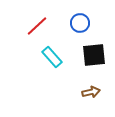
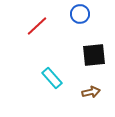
blue circle: moved 9 px up
cyan rectangle: moved 21 px down
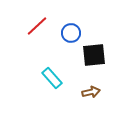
blue circle: moved 9 px left, 19 px down
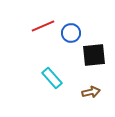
red line: moved 6 px right; rotated 20 degrees clockwise
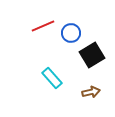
black square: moved 2 px left; rotated 25 degrees counterclockwise
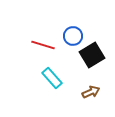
red line: moved 19 px down; rotated 40 degrees clockwise
blue circle: moved 2 px right, 3 px down
brown arrow: rotated 12 degrees counterclockwise
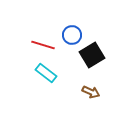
blue circle: moved 1 px left, 1 px up
cyan rectangle: moved 6 px left, 5 px up; rotated 10 degrees counterclockwise
brown arrow: rotated 48 degrees clockwise
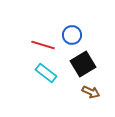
black square: moved 9 px left, 9 px down
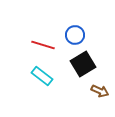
blue circle: moved 3 px right
cyan rectangle: moved 4 px left, 3 px down
brown arrow: moved 9 px right, 1 px up
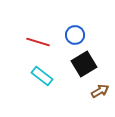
red line: moved 5 px left, 3 px up
black square: moved 1 px right
brown arrow: rotated 54 degrees counterclockwise
